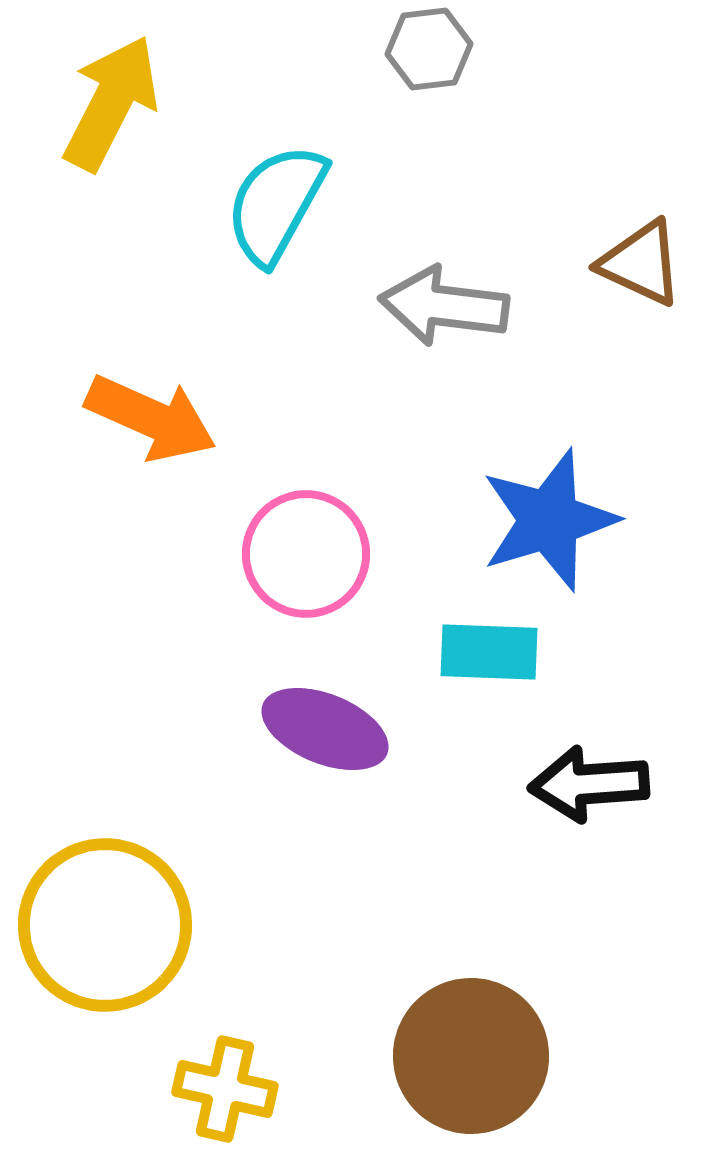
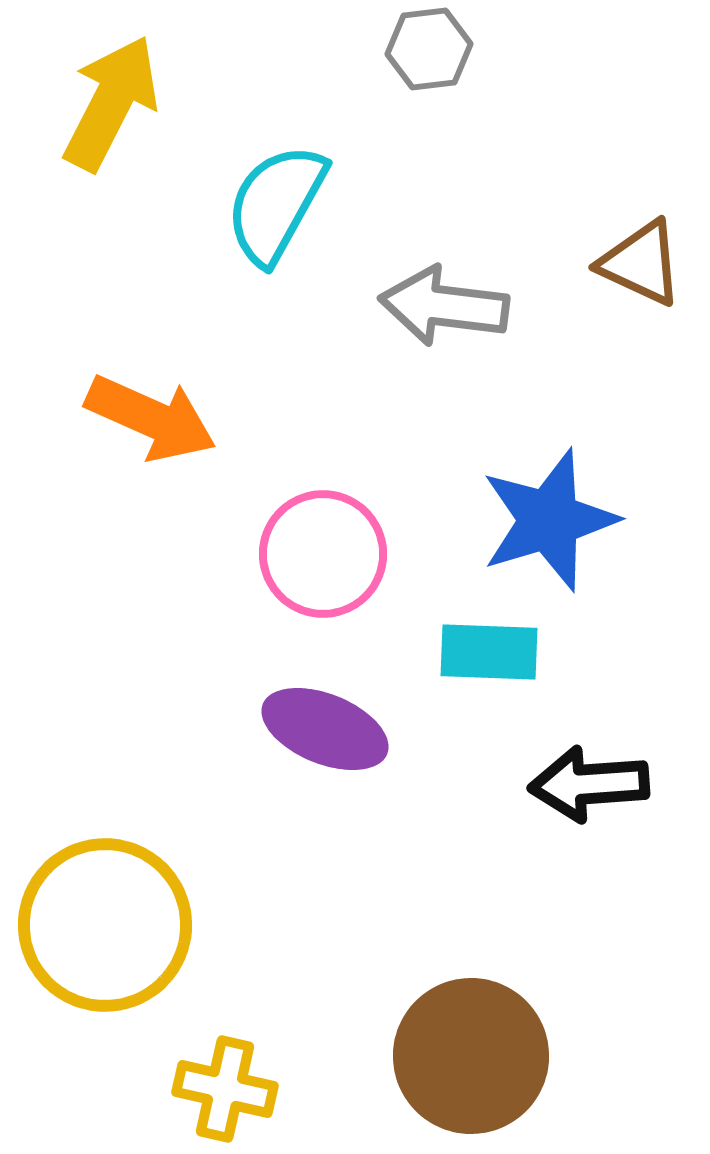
pink circle: moved 17 px right
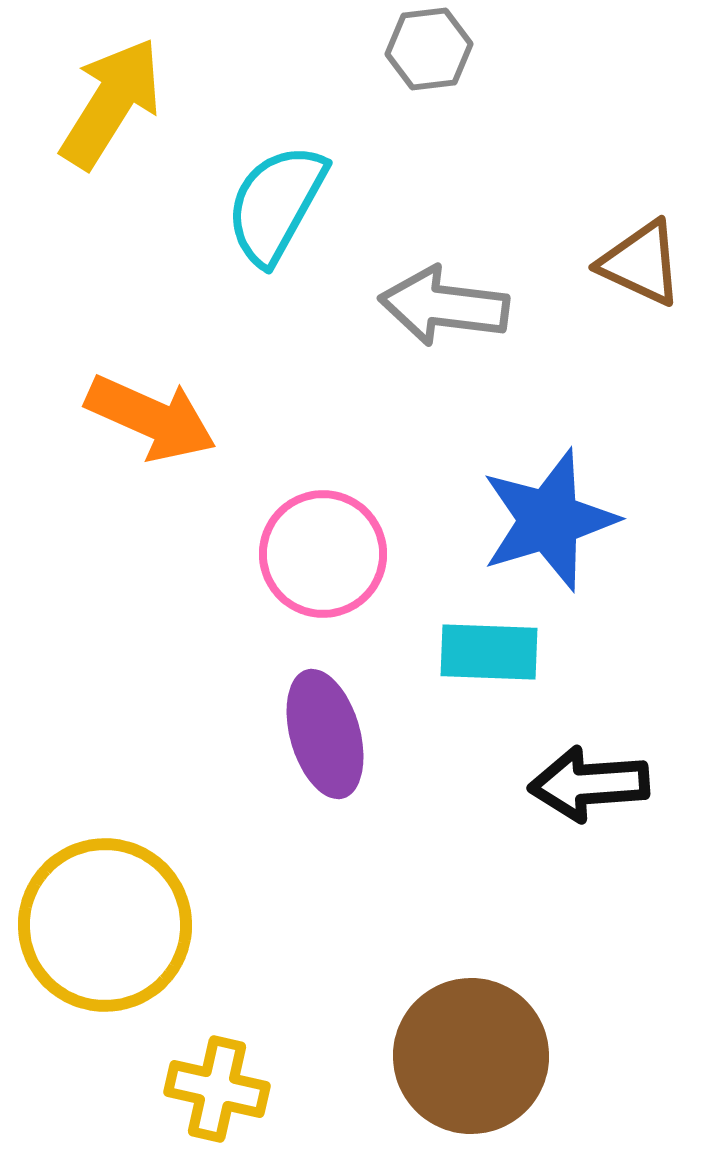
yellow arrow: rotated 5 degrees clockwise
purple ellipse: moved 5 px down; rotated 52 degrees clockwise
yellow cross: moved 8 px left
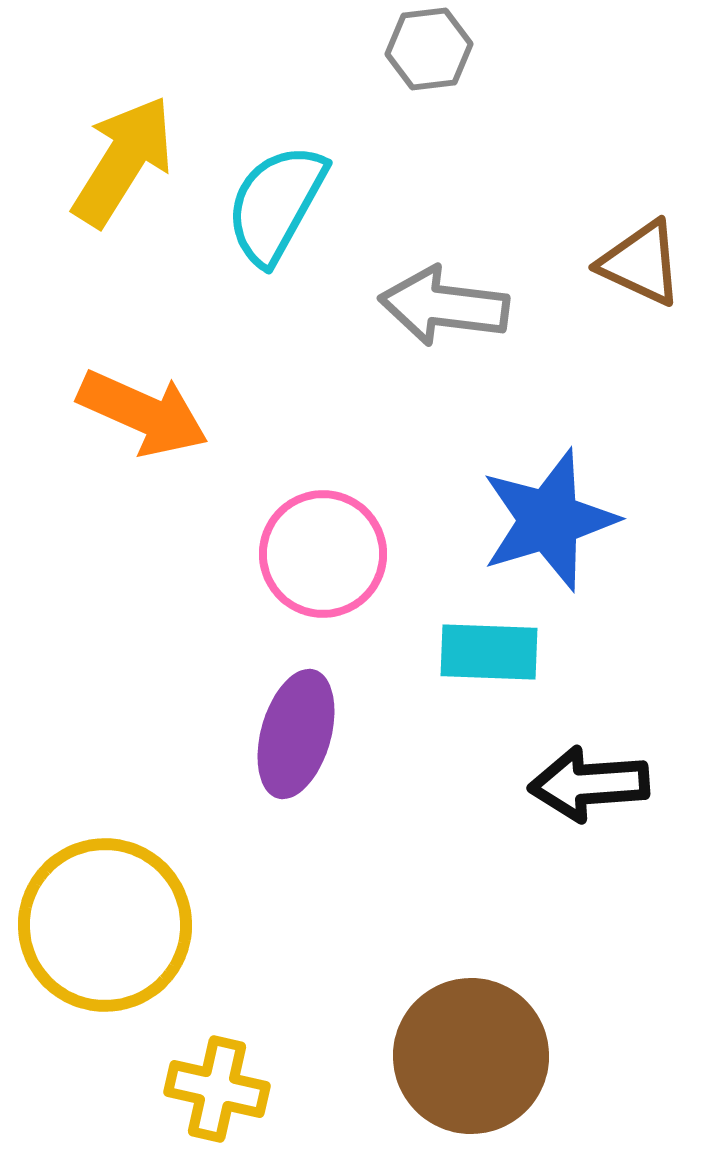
yellow arrow: moved 12 px right, 58 px down
orange arrow: moved 8 px left, 5 px up
purple ellipse: moved 29 px left; rotated 32 degrees clockwise
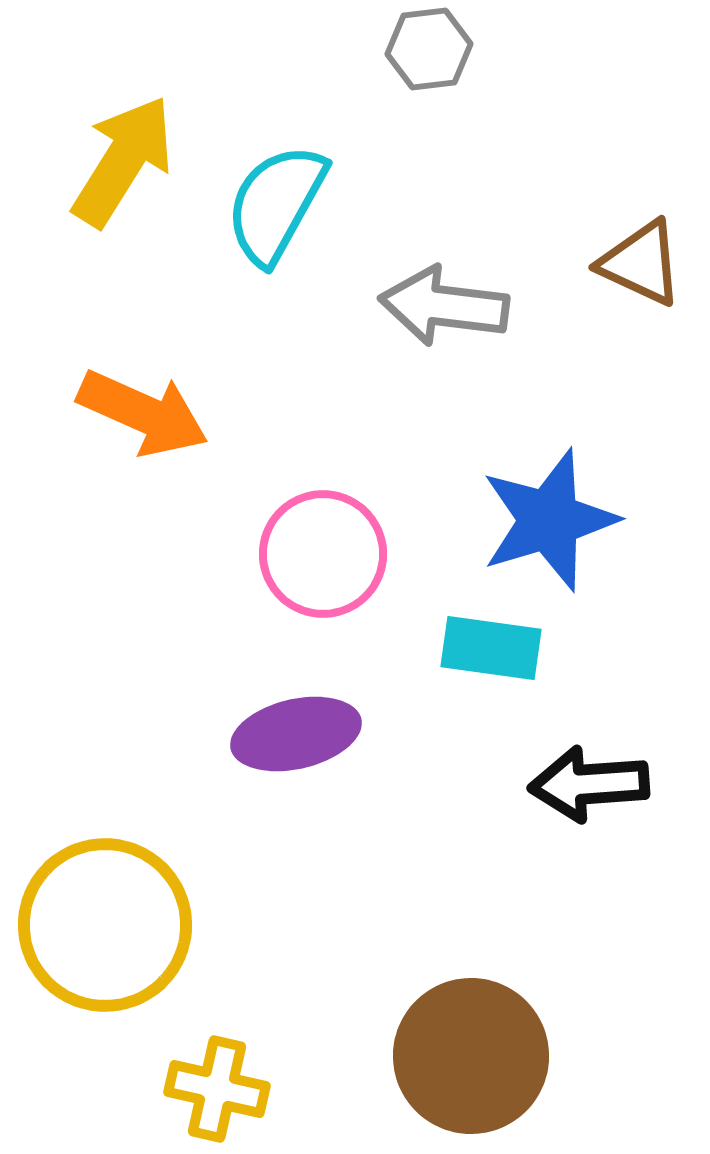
cyan rectangle: moved 2 px right, 4 px up; rotated 6 degrees clockwise
purple ellipse: rotated 61 degrees clockwise
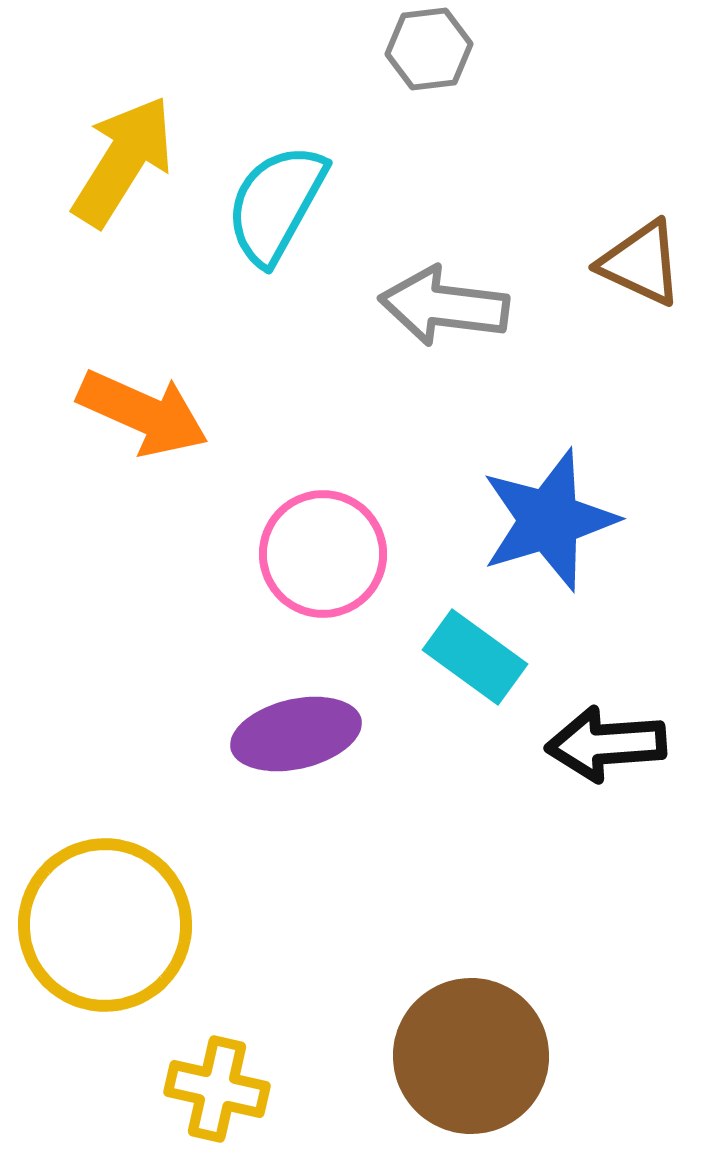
cyan rectangle: moved 16 px left, 9 px down; rotated 28 degrees clockwise
black arrow: moved 17 px right, 40 px up
